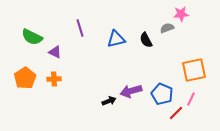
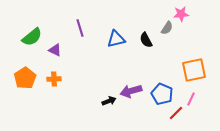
gray semicircle: rotated 144 degrees clockwise
green semicircle: rotated 65 degrees counterclockwise
purple triangle: moved 2 px up
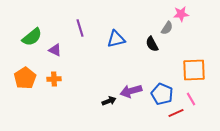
black semicircle: moved 6 px right, 4 px down
orange square: rotated 10 degrees clockwise
pink line: rotated 56 degrees counterclockwise
red line: rotated 21 degrees clockwise
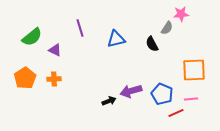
pink line: rotated 64 degrees counterclockwise
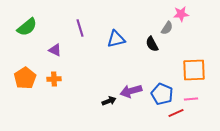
green semicircle: moved 5 px left, 10 px up
